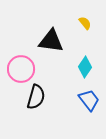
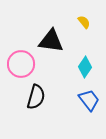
yellow semicircle: moved 1 px left, 1 px up
pink circle: moved 5 px up
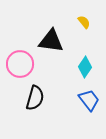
pink circle: moved 1 px left
black semicircle: moved 1 px left, 1 px down
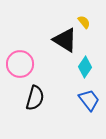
black triangle: moved 14 px right, 1 px up; rotated 24 degrees clockwise
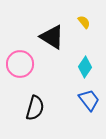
black triangle: moved 13 px left, 3 px up
black semicircle: moved 10 px down
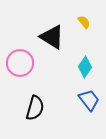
pink circle: moved 1 px up
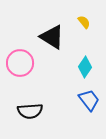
black semicircle: moved 5 px left, 3 px down; rotated 70 degrees clockwise
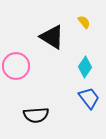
pink circle: moved 4 px left, 3 px down
blue trapezoid: moved 2 px up
black semicircle: moved 6 px right, 4 px down
